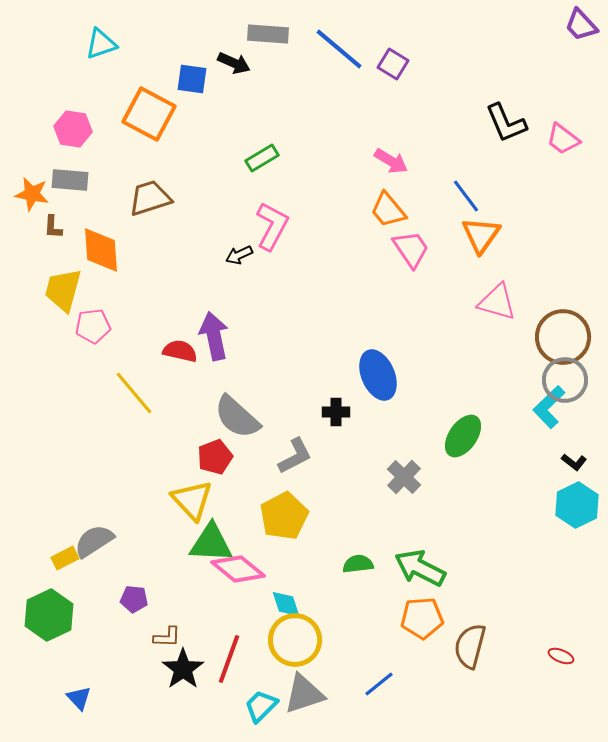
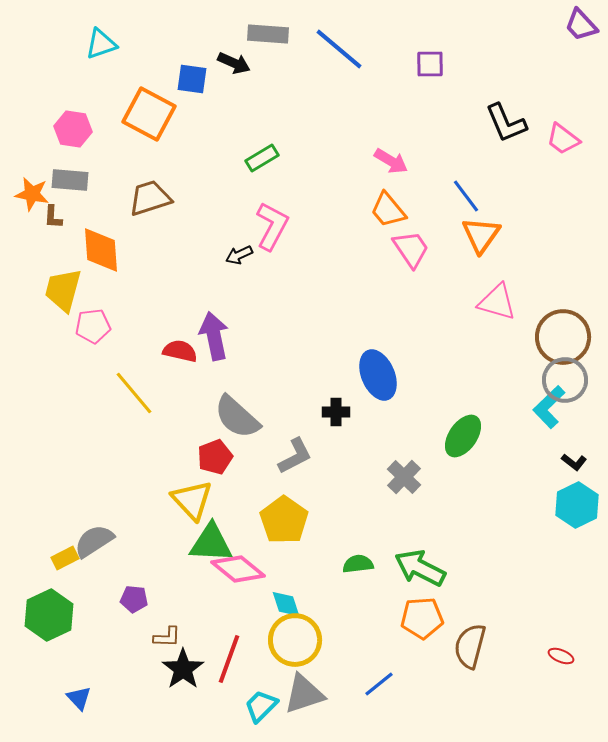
purple square at (393, 64): moved 37 px right; rotated 32 degrees counterclockwise
brown L-shape at (53, 227): moved 10 px up
yellow pentagon at (284, 516): moved 4 px down; rotated 9 degrees counterclockwise
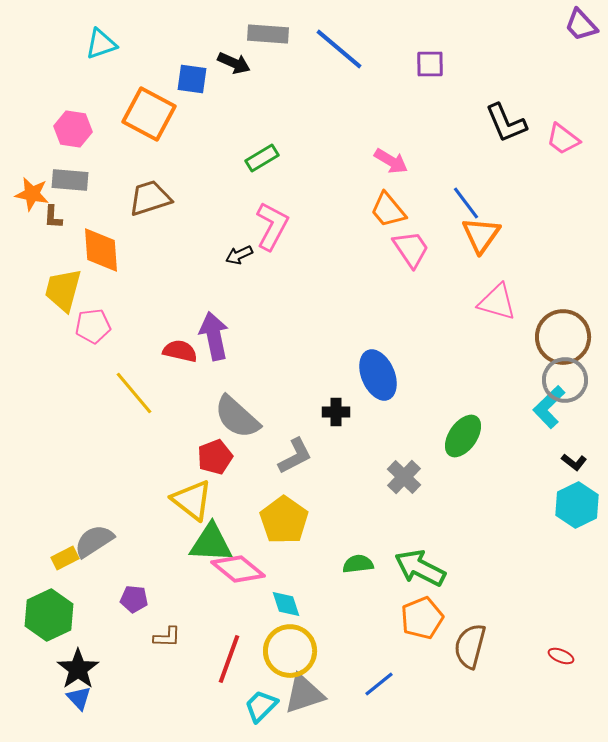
blue line at (466, 196): moved 7 px down
yellow triangle at (192, 500): rotated 9 degrees counterclockwise
orange pentagon at (422, 618): rotated 18 degrees counterclockwise
yellow circle at (295, 640): moved 5 px left, 11 px down
black star at (183, 669): moved 105 px left
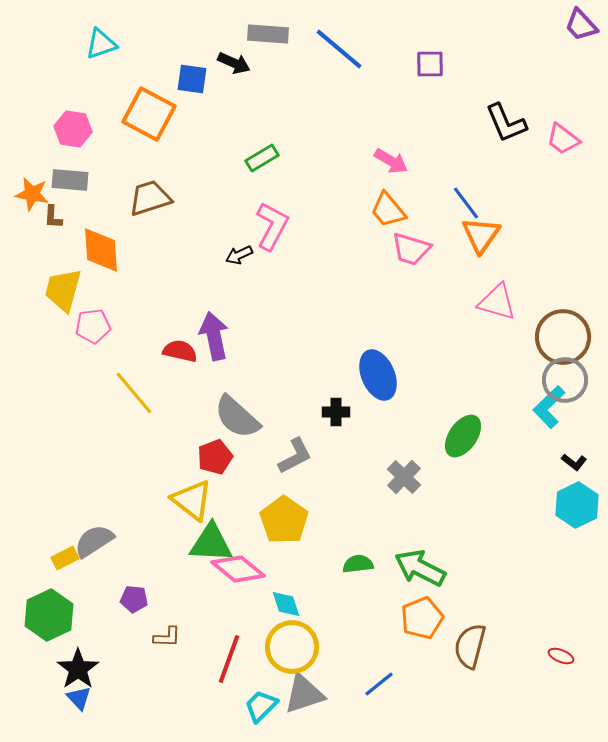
pink trapezoid at (411, 249): rotated 141 degrees clockwise
yellow circle at (290, 651): moved 2 px right, 4 px up
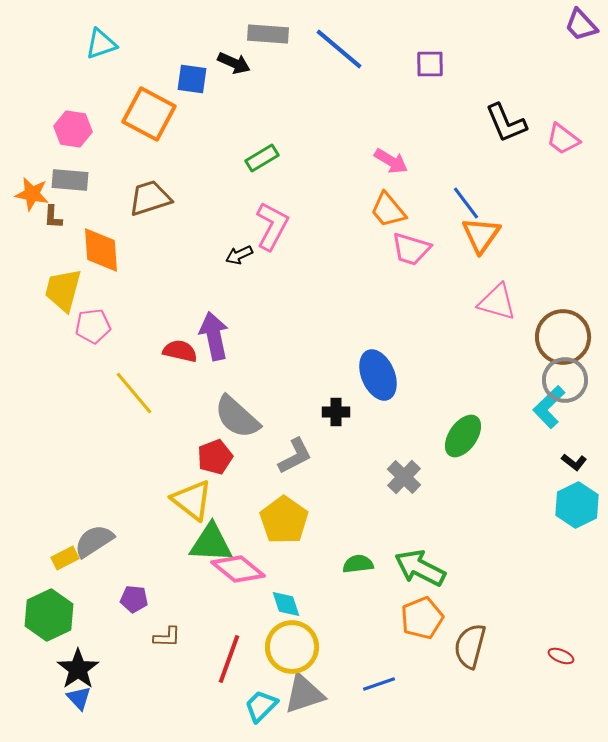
blue line at (379, 684): rotated 20 degrees clockwise
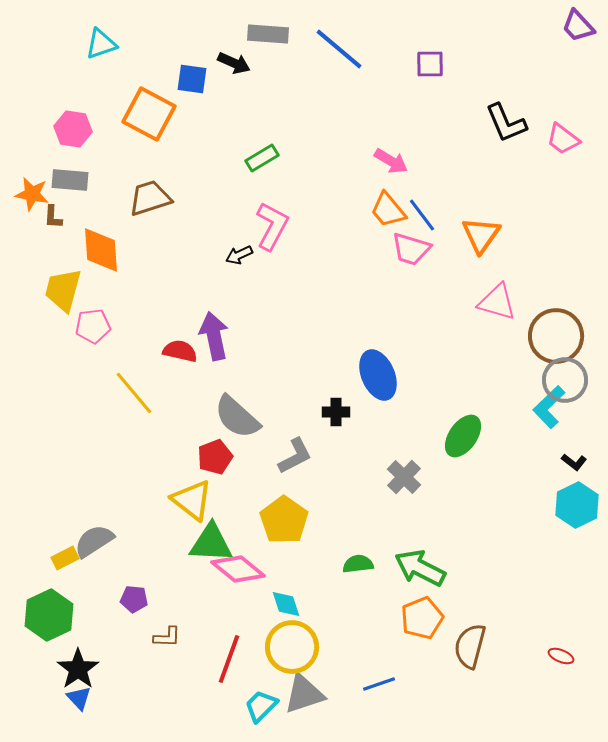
purple trapezoid at (581, 25): moved 3 px left, 1 px down
blue line at (466, 203): moved 44 px left, 12 px down
brown circle at (563, 337): moved 7 px left, 1 px up
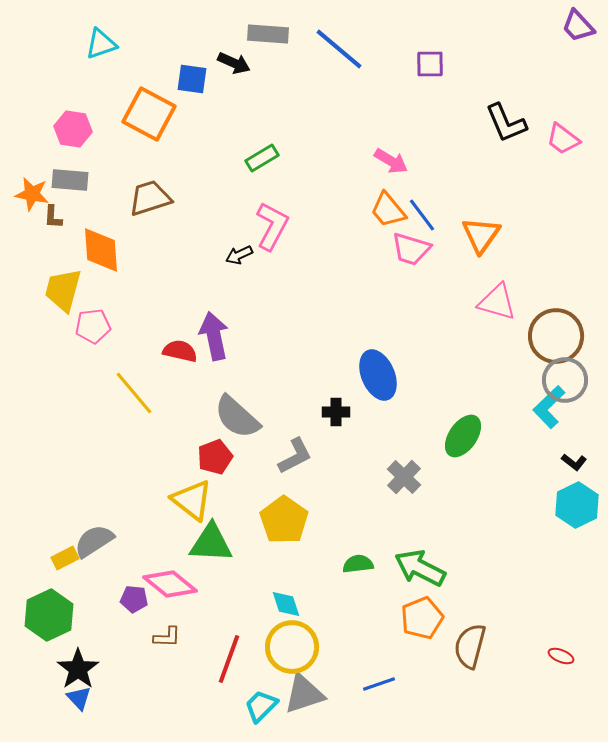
pink diamond at (238, 569): moved 68 px left, 15 px down
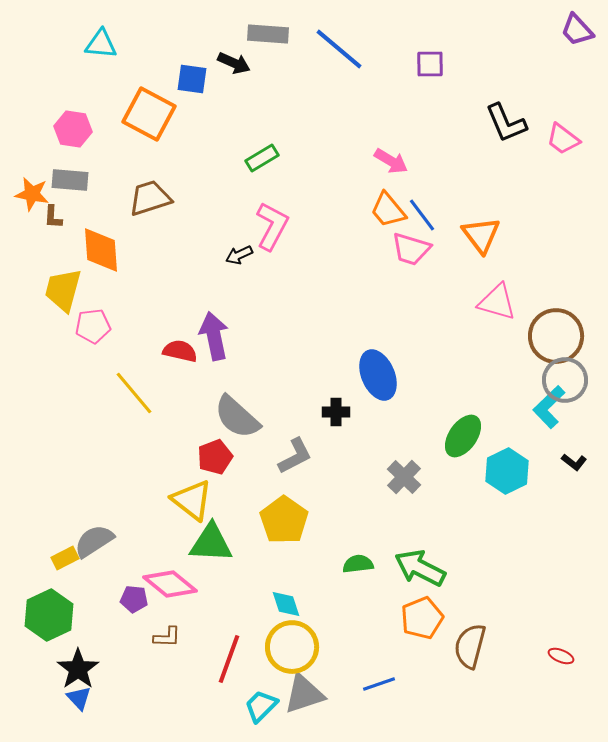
purple trapezoid at (578, 26): moved 1 px left, 4 px down
cyan triangle at (101, 44): rotated 24 degrees clockwise
orange triangle at (481, 235): rotated 12 degrees counterclockwise
cyan hexagon at (577, 505): moved 70 px left, 34 px up
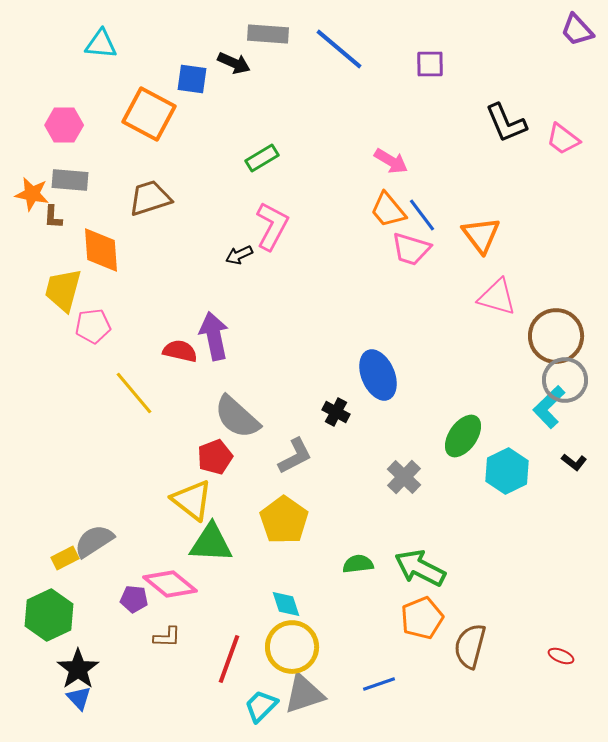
pink hexagon at (73, 129): moved 9 px left, 4 px up; rotated 9 degrees counterclockwise
pink triangle at (497, 302): moved 5 px up
black cross at (336, 412): rotated 28 degrees clockwise
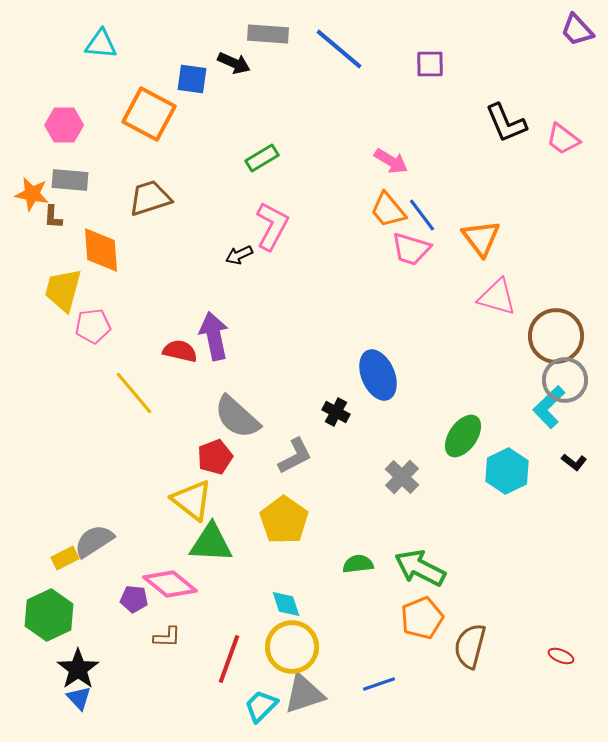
orange triangle at (481, 235): moved 3 px down
gray cross at (404, 477): moved 2 px left
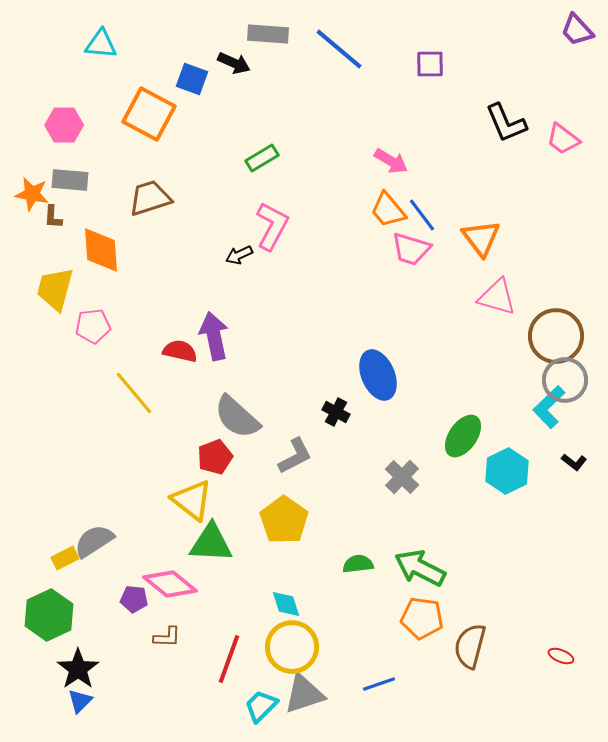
blue square at (192, 79): rotated 12 degrees clockwise
yellow trapezoid at (63, 290): moved 8 px left, 1 px up
orange pentagon at (422, 618): rotated 30 degrees clockwise
blue triangle at (79, 698): moved 1 px right, 3 px down; rotated 28 degrees clockwise
